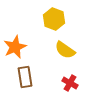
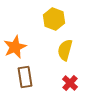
yellow semicircle: rotated 70 degrees clockwise
red cross: rotated 14 degrees clockwise
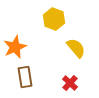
yellow semicircle: moved 11 px right, 2 px up; rotated 125 degrees clockwise
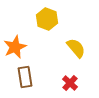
yellow hexagon: moved 7 px left
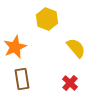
brown rectangle: moved 3 px left, 2 px down
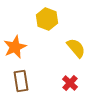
brown rectangle: moved 1 px left, 2 px down
